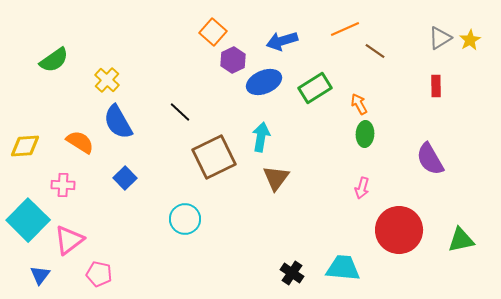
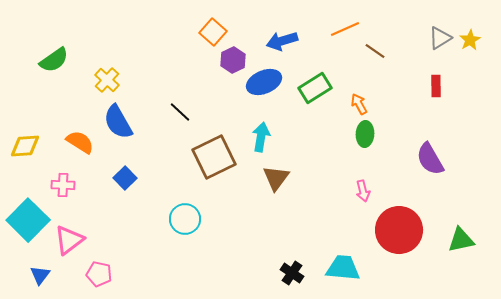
pink arrow: moved 1 px right, 3 px down; rotated 30 degrees counterclockwise
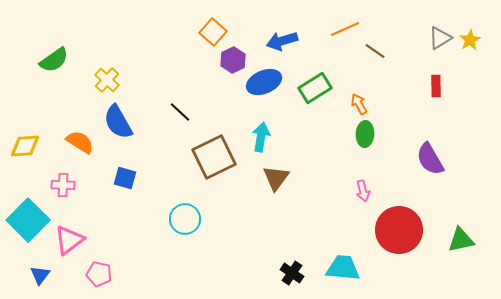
blue square: rotated 30 degrees counterclockwise
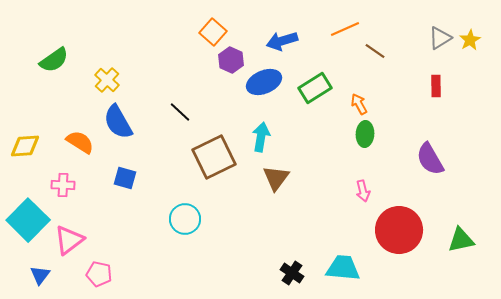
purple hexagon: moved 2 px left; rotated 10 degrees counterclockwise
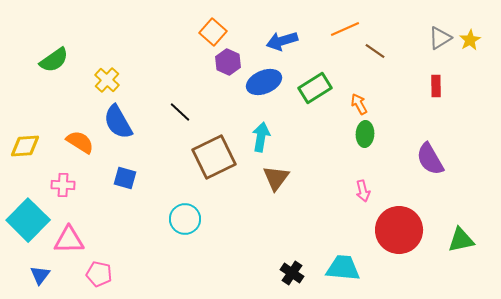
purple hexagon: moved 3 px left, 2 px down
pink triangle: rotated 36 degrees clockwise
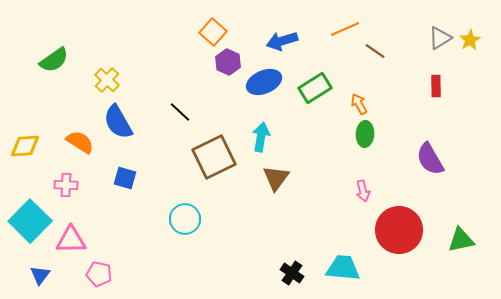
pink cross: moved 3 px right
cyan square: moved 2 px right, 1 px down
pink triangle: moved 2 px right
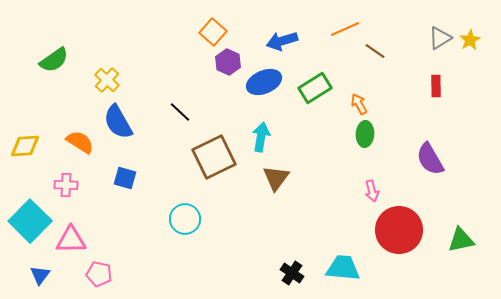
pink arrow: moved 9 px right
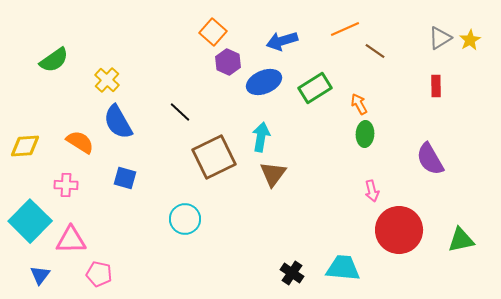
brown triangle: moved 3 px left, 4 px up
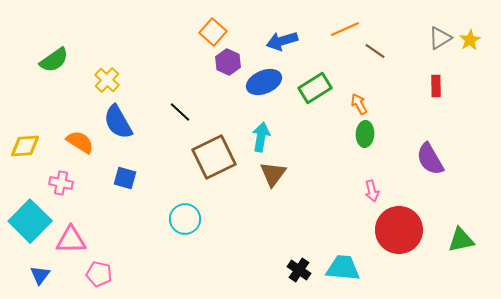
pink cross: moved 5 px left, 2 px up; rotated 10 degrees clockwise
black cross: moved 7 px right, 3 px up
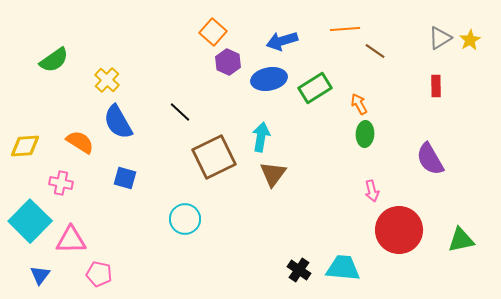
orange line: rotated 20 degrees clockwise
blue ellipse: moved 5 px right, 3 px up; rotated 12 degrees clockwise
